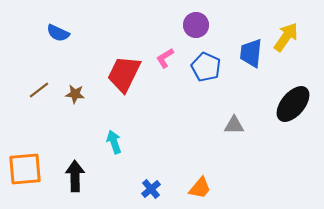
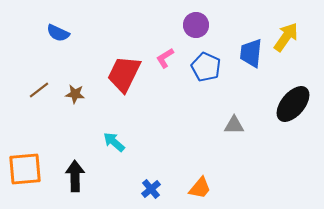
cyan arrow: rotated 30 degrees counterclockwise
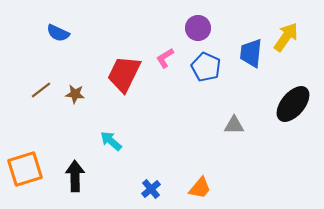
purple circle: moved 2 px right, 3 px down
brown line: moved 2 px right
cyan arrow: moved 3 px left, 1 px up
orange square: rotated 12 degrees counterclockwise
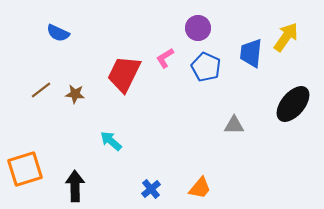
black arrow: moved 10 px down
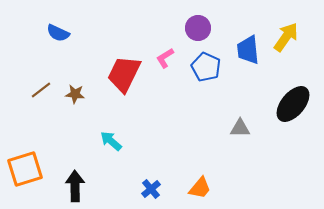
blue trapezoid: moved 3 px left, 3 px up; rotated 12 degrees counterclockwise
gray triangle: moved 6 px right, 3 px down
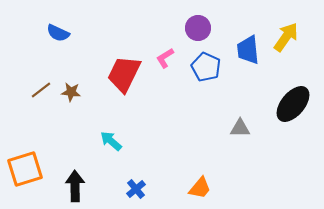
brown star: moved 4 px left, 2 px up
blue cross: moved 15 px left
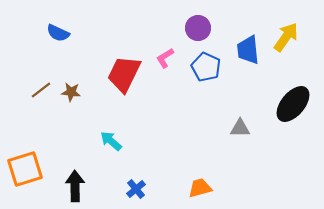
orange trapezoid: rotated 145 degrees counterclockwise
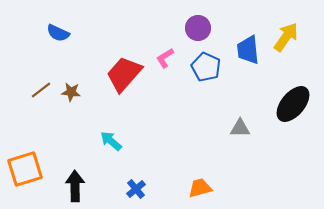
red trapezoid: rotated 15 degrees clockwise
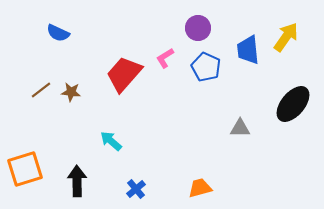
black arrow: moved 2 px right, 5 px up
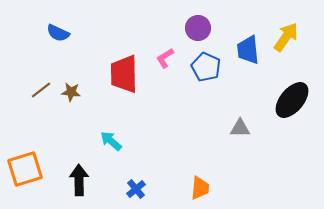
red trapezoid: rotated 42 degrees counterclockwise
black ellipse: moved 1 px left, 4 px up
black arrow: moved 2 px right, 1 px up
orange trapezoid: rotated 110 degrees clockwise
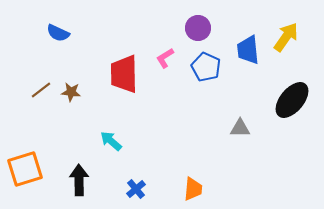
orange trapezoid: moved 7 px left, 1 px down
